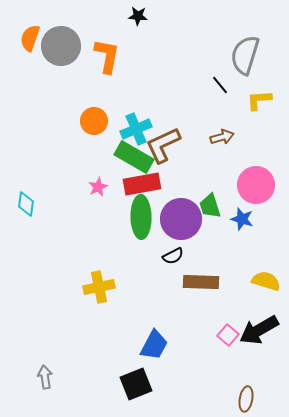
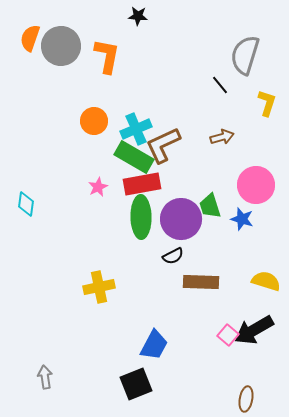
yellow L-shape: moved 8 px right, 3 px down; rotated 112 degrees clockwise
black arrow: moved 5 px left
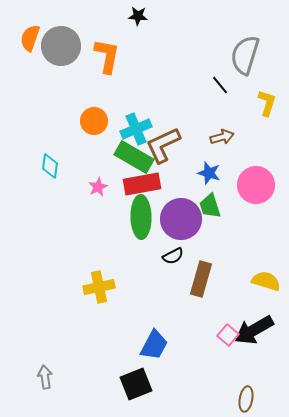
cyan diamond: moved 24 px right, 38 px up
blue star: moved 33 px left, 46 px up
brown rectangle: moved 3 px up; rotated 76 degrees counterclockwise
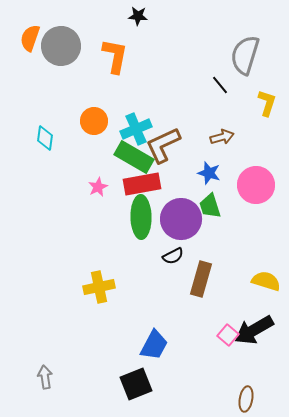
orange L-shape: moved 8 px right
cyan diamond: moved 5 px left, 28 px up
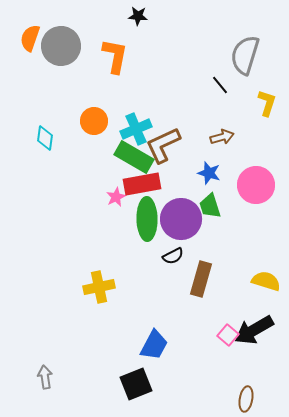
pink star: moved 18 px right, 10 px down
green ellipse: moved 6 px right, 2 px down
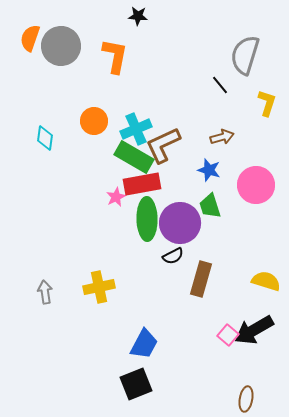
blue star: moved 3 px up
purple circle: moved 1 px left, 4 px down
blue trapezoid: moved 10 px left, 1 px up
gray arrow: moved 85 px up
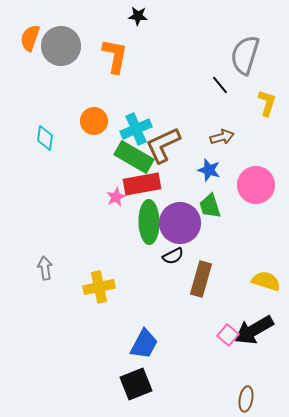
green ellipse: moved 2 px right, 3 px down
gray arrow: moved 24 px up
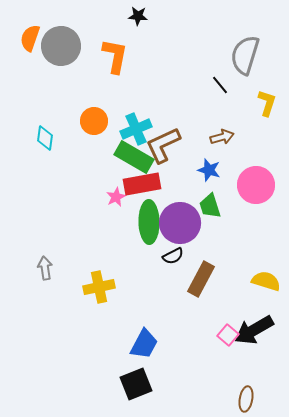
brown rectangle: rotated 12 degrees clockwise
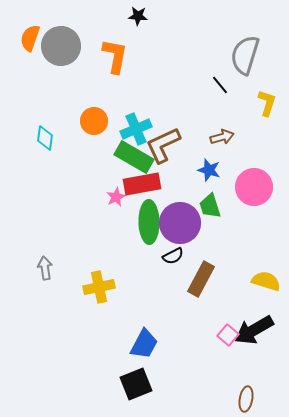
pink circle: moved 2 px left, 2 px down
